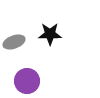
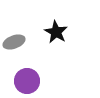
black star: moved 6 px right, 2 px up; rotated 30 degrees clockwise
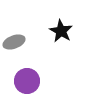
black star: moved 5 px right, 1 px up
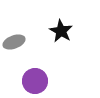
purple circle: moved 8 px right
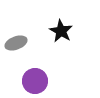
gray ellipse: moved 2 px right, 1 px down
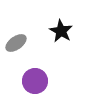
gray ellipse: rotated 15 degrees counterclockwise
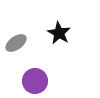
black star: moved 2 px left, 2 px down
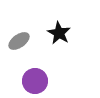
gray ellipse: moved 3 px right, 2 px up
